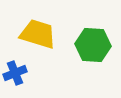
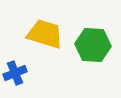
yellow trapezoid: moved 7 px right
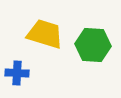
blue cross: moved 2 px right; rotated 25 degrees clockwise
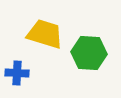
green hexagon: moved 4 px left, 8 px down
